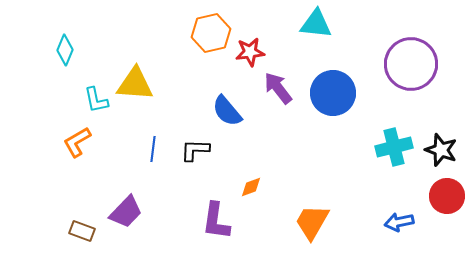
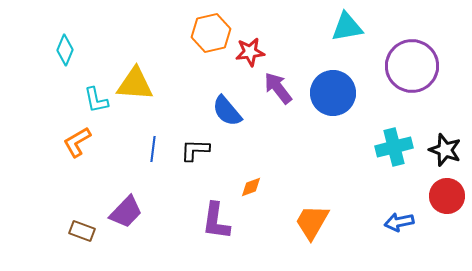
cyan triangle: moved 31 px right, 3 px down; rotated 16 degrees counterclockwise
purple circle: moved 1 px right, 2 px down
black star: moved 4 px right
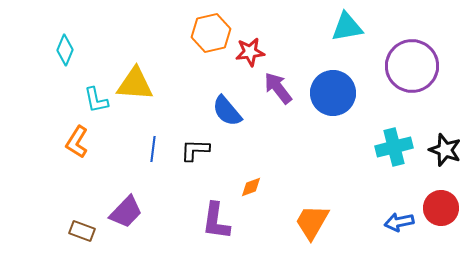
orange L-shape: rotated 28 degrees counterclockwise
red circle: moved 6 px left, 12 px down
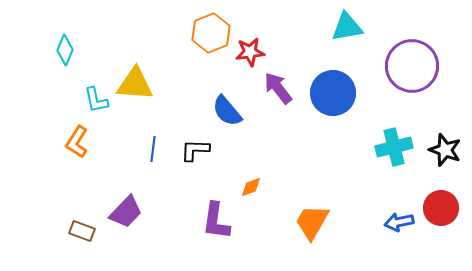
orange hexagon: rotated 9 degrees counterclockwise
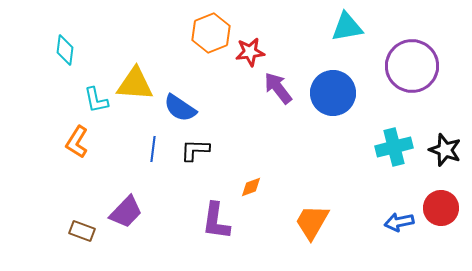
cyan diamond: rotated 16 degrees counterclockwise
blue semicircle: moved 47 px left, 3 px up; rotated 16 degrees counterclockwise
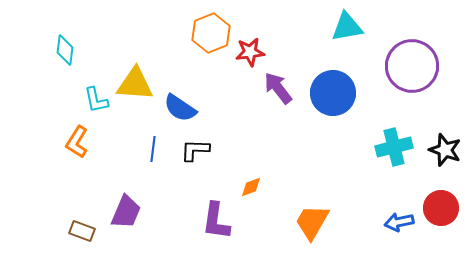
purple trapezoid: rotated 21 degrees counterclockwise
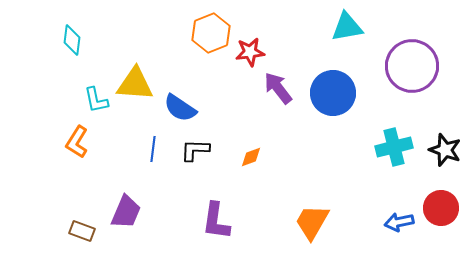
cyan diamond: moved 7 px right, 10 px up
orange diamond: moved 30 px up
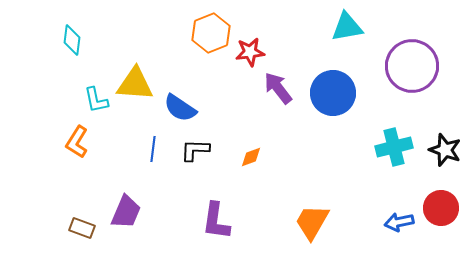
brown rectangle: moved 3 px up
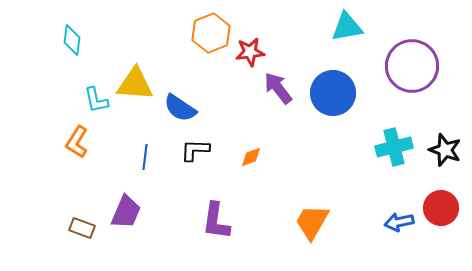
blue line: moved 8 px left, 8 px down
